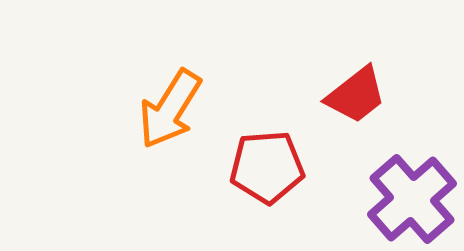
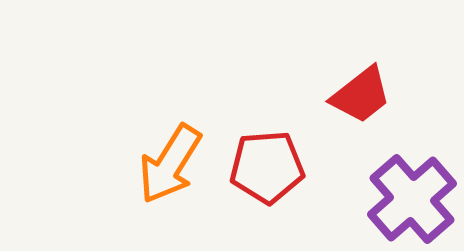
red trapezoid: moved 5 px right
orange arrow: moved 55 px down
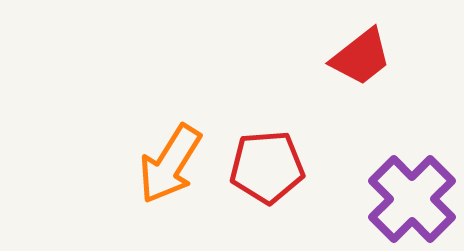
red trapezoid: moved 38 px up
purple cross: rotated 4 degrees counterclockwise
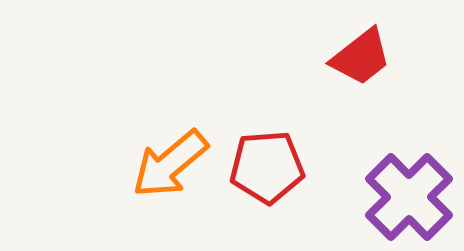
orange arrow: rotated 18 degrees clockwise
purple cross: moved 3 px left, 2 px up
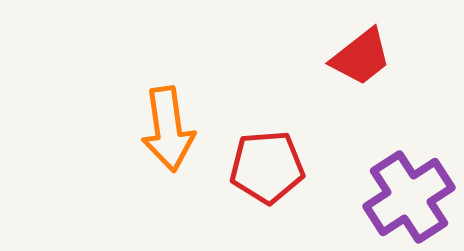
orange arrow: moved 2 px left, 35 px up; rotated 58 degrees counterclockwise
purple cross: rotated 12 degrees clockwise
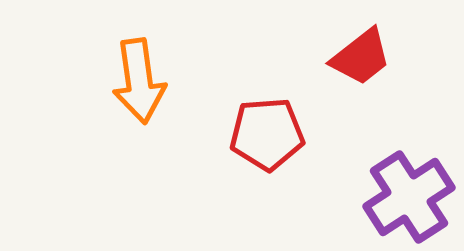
orange arrow: moved 29 px left, 48 px up
red pentagon: moved 33 px up
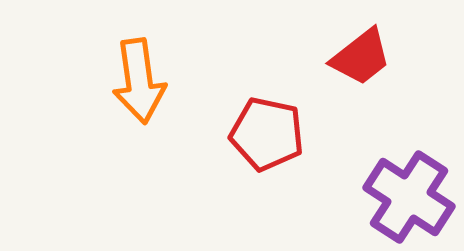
red pentagon: rotated 16 degrees clockwise
purple cross: rotated 24 degrees counterclockwise
